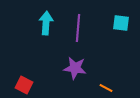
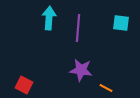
cyan arrow: moved 3 px right, 5 px up
purple star: moved 6 px right, 2 px down
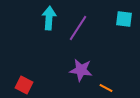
cyan square: moved 3 px right, 4 px up
purple line: rotated 28 degrees clockwise
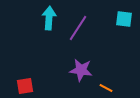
red square: moved 1 px right, 1 px down; rotated 36 degrees counterclockwise
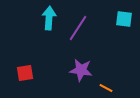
red square: moved 13 px up
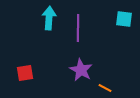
purple line: rotated 32 degrees counterclockwise
purple star: rotated 20 degrees clockwise
orange line: moved 1 px left
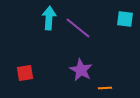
cyan square: moved 1 px right
purple line: rotated 52 degrees counterclockwise
orange line: rotated 32 degrees counterclockwise
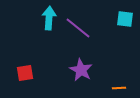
orange line: moved 14 px right
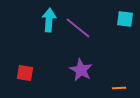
cyan arrow: moved 2 px down
red square: rotated 18 degrees clockwise
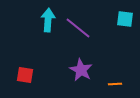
cyan arrow: moved 1 px left
red square: moved 2 px down
orange line: moved 4 px left, 4 px up
